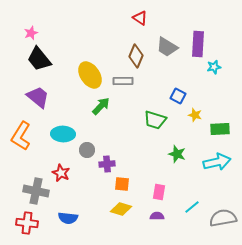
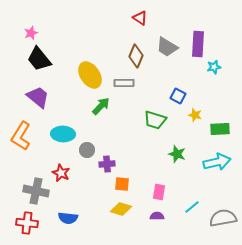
gray rectangle: moved 1 px right, 2 px down
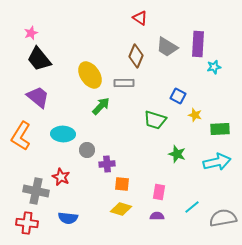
red star: moved 4 px down
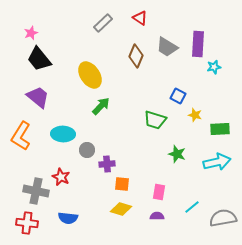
gray rectangle: moved 21 px left, 60 px up; rotated 42 degrees counterclockwise
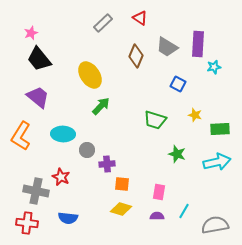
blue square: moved 12 px up
cyan line: moved 8 px left, 4 px down; rotated 21 degrees counterclockwise
gray semicircle: moved 8 px left, 7 px down
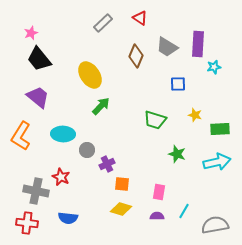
blue square: rotated 28 degrees counterclockwise
purple cross: rotated 21 degrees counterclockwise
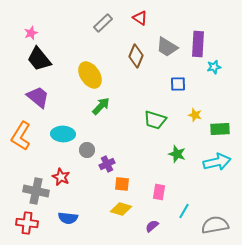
purple semicircle: moved 5 px left, 10 px down; rotated 40 degrees counterclockwise
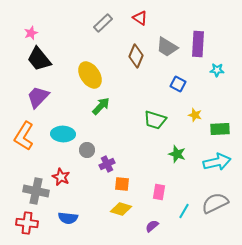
cyan star: moved 3 px right, 3 px down; rotated 16 degrees clockwise
blue square: rotated 28 degrees clockwise
purple trapezoid: rotated 85 degrees counterclockwise
orange L-shape: moved 3 px right
gray semicircle: moved 22 px up; rotated 16 degrees counterclockwise
